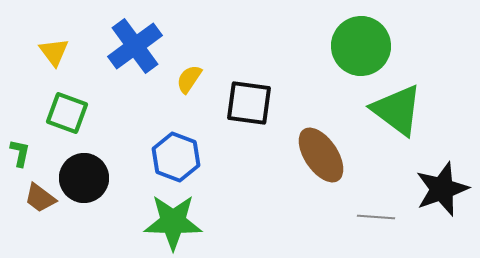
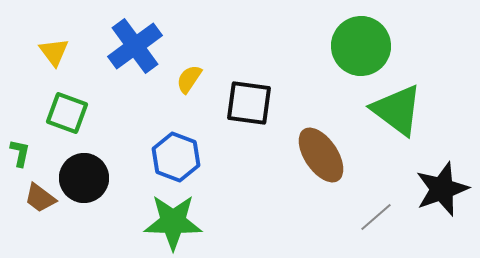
gray line: rotated 45 degrees counterclockwise
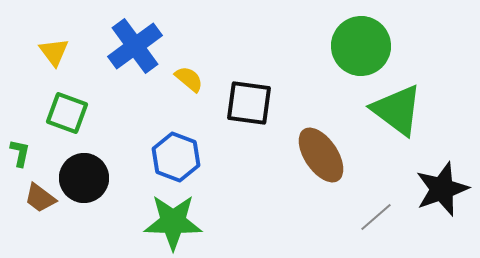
yellow semicircle: rotated 96 degrees clockwise
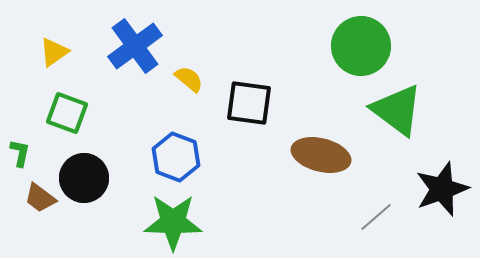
yellow triangle: rotated 32 degrees clockwise
brown ellipse: rotated 42 degrees counterclockwise
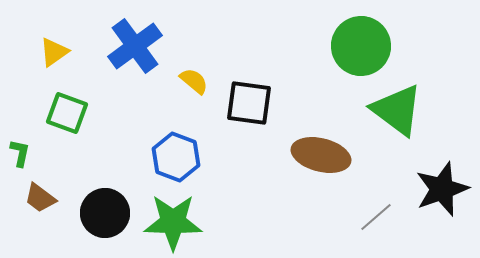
yellow semicircle: moved 5 px right, 2 px down
black circle: moved 21 px right, 35 px down
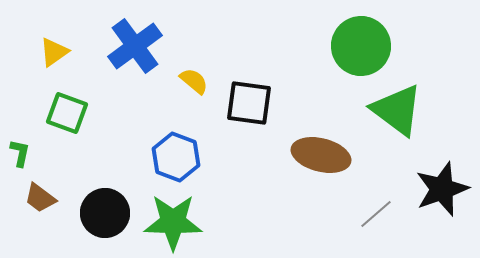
gray line: moved 3 px up
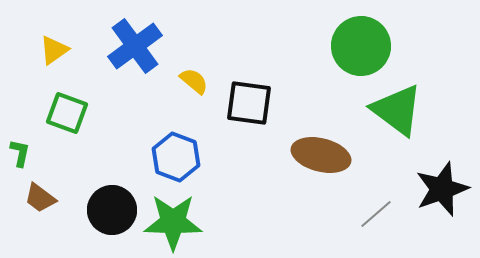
yellow triangle: moved 2 px up
black circle: moved 7 px right, 3 px up
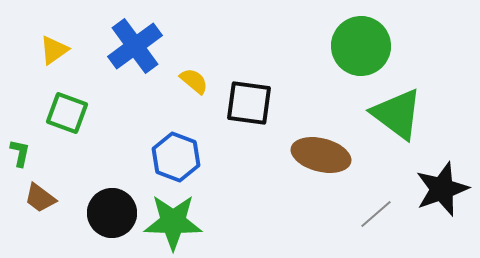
green triangle: moved 4 px down
black circle: moved 3 px down
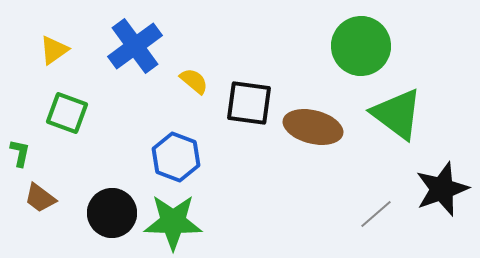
brown ellipse: moved 8 px left, 28 px up
